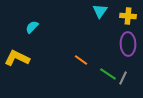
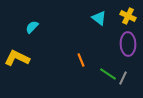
cyan triangle: moved 1 px left, 7 px down; rotated 28 degrees counterclockwise
yellow cross: rotated 21 degrees clockwise
orange line: rotated 32 degrees clockwise
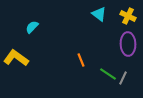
cyan triangle: moved 4 px up
yellow L-shape: moved 1 px left; rotated 10 degrees clockwise
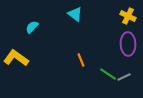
cyan triangle: moved 24 px left
gray line: moved 1 px right, 1 px up; rotated 40 degrees clockwise
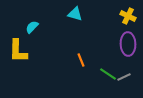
cyan triangle: rotated 21 degrees counterclockwise
yellow L-shape: moved 2 px right, 7 px up; rotated 125 degrees counterclockwise
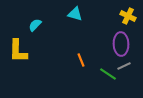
cyan semicircle: moved 3 px right, 2 px up
purple ellipse: moved 7 px left
gray line: moved 11 px up
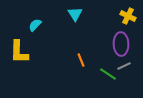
cyan triangle: rotated 42 degrees clockwise
yellow L-shape: moved 1 px right, 1 px down
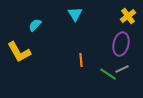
yellow cross: rotated 28 degrees clockwise
purple ellipse: rotated 15 degrees clockwise
yellow L-shape: rotated 30 degrees counterclockwise
orange line: rotated 16 degrees clockwise
gray line: moved 2 px left, 3 px down
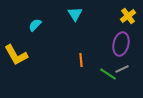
yellow L-shape: moved 3 px left, 3 px down
